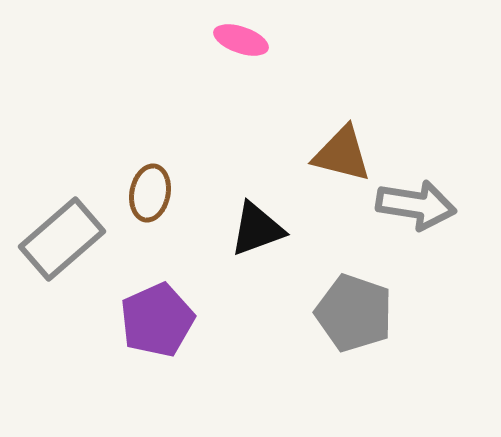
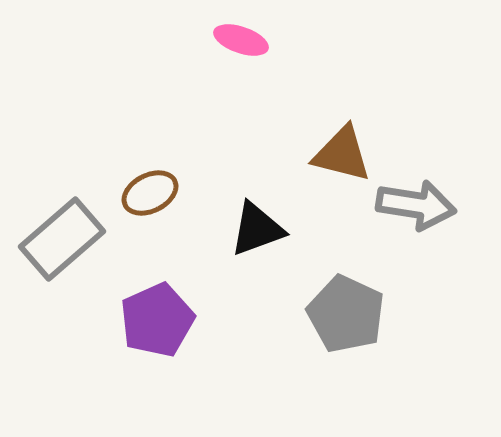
brown ellipse: rotated 52 degrees clockwise
gray pentagon: moved 8 px left, 1 px down; rotated 6 degrees clockwise
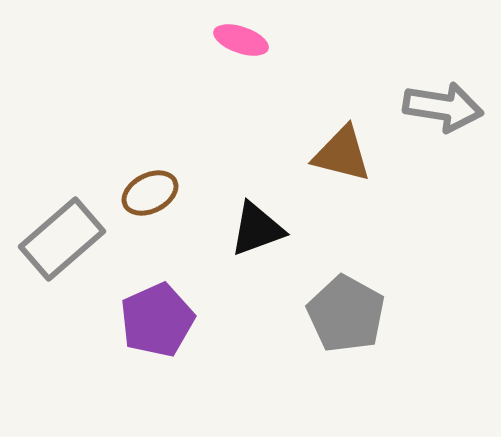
gray arrow: moved 27 px right, 98 px up
gray pentagon: rotated 4 degrees clockwise
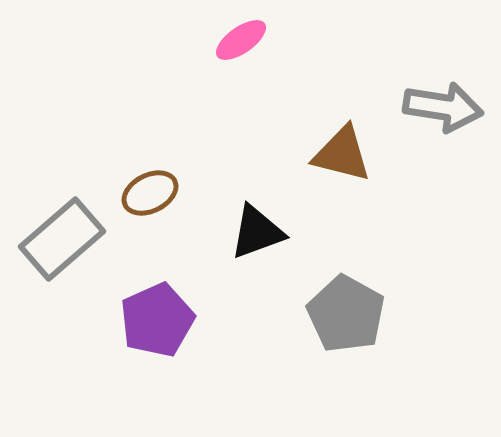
pink ellipse: rotated 54 degrees counterclockwise
black triangle: moved 3 px down
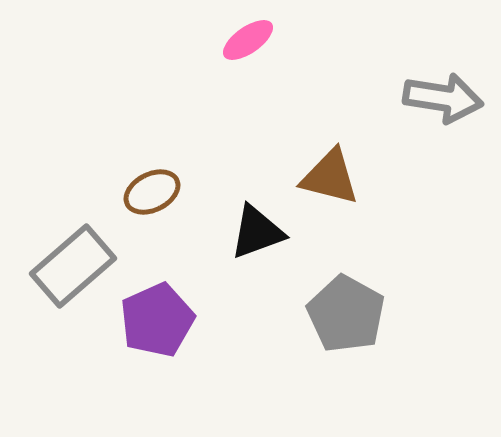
pink ellipse: moved 7 px right
gray arrow: moved 9 px up
brown triangle: moved 12 px left, 23 px down
brown ellipse: moved 2 px right, 1 px up
gray rectangle: moved 11 px right, 27 px down
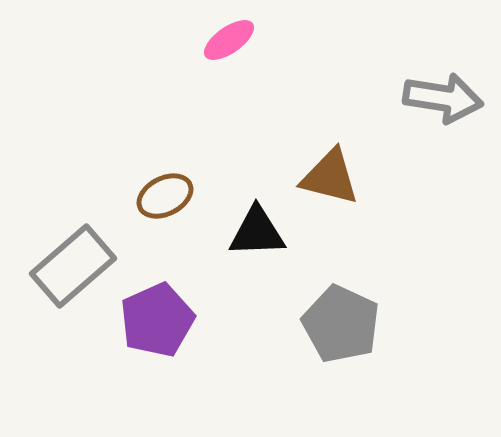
pink ellipse: moved 19 px left
brown ellipse: moved 13 px right, 4 px down
black triangle: rotated 18 degrees clockwise
gray pentagon: moved 5 px left, 10 px down; rotated 4 degrees counterclockwise
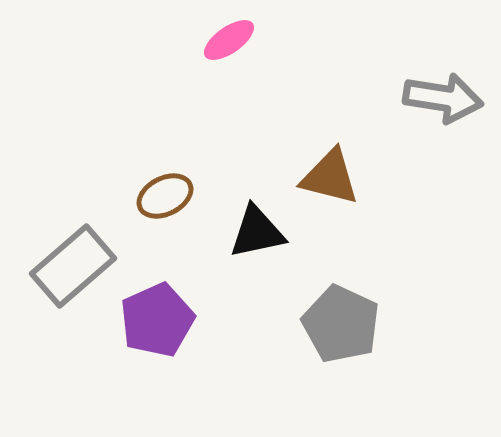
black triangle: rotated 10 degrees counterclockwise
